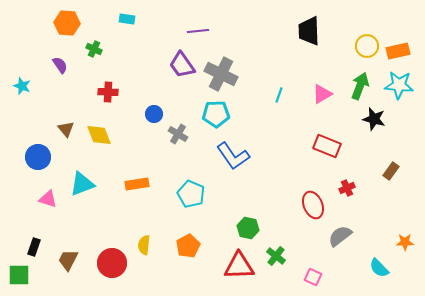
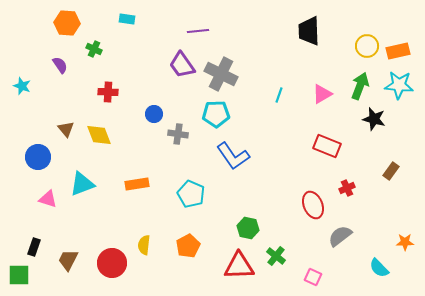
gray cross at (178, 134): rotated 24 degrees counterclockwise
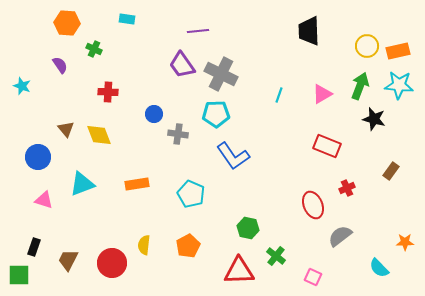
pink triangle at (48, 199): moved 4 px left, 1 px down
red triangle at (239, 266): moved 5 px down
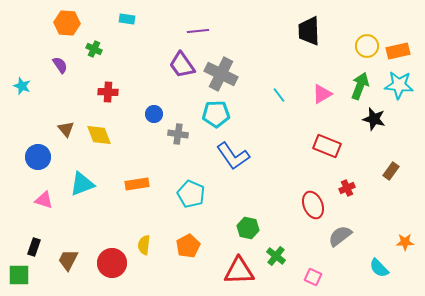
cyan line at (279, 95): rotated 56 degrees counterclockwise
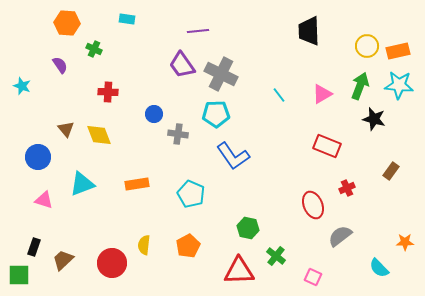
brown trapezoid at (68, 260): moved 5 px left; rotated 20 degrees clockwise
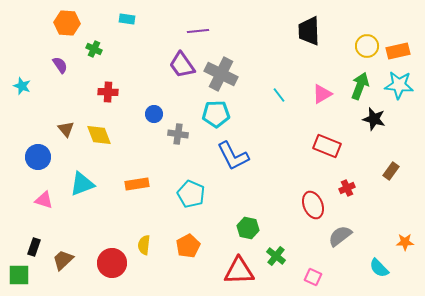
blue L-shape at (233, 156): rotated 8 degrees clockwise
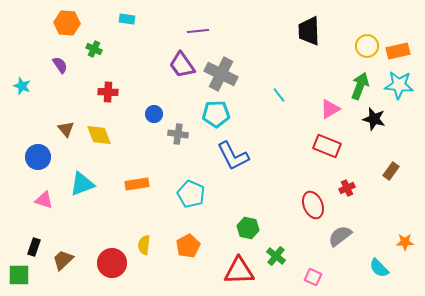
pink triangle at (322, 94): moved 8 px right, 15 px down
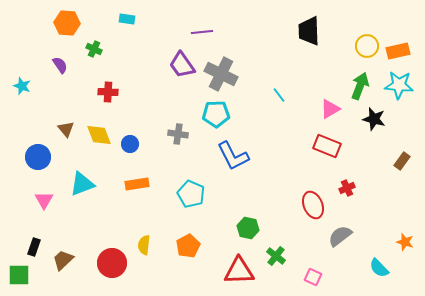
purple line at (198, 31): moved 4 px right, 1 px down
blue circle at (154, 114): moved 24 px left, 30 px down
brown rectangle at (391, 171): moved 11 px right, 10 px up
pink triangle at (44, 200): rotated 42 degrees clockwise
orange star at (405, 242): rotated 18 degrees clockwise
